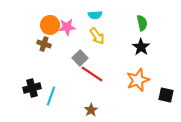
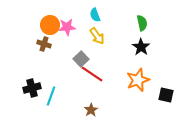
cyan semicircle: rotated 72 degrees clockwise
gray square: moved 1 px right, 1 px down
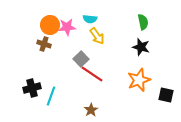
cyan semicircle: moved 5 px left, 4 px down; rotated 64 degrees counterclockwise
green semicircle: moved 1 px right, 1 px up
black star: rotated 18 degrees counterclockwise
orange star: moved 1 px right
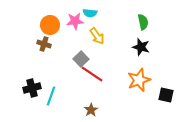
cyan semicircle: moved 6 px up
pink star: moved 8 px right, 6 px up
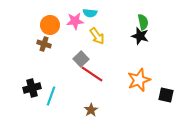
black star: moved 1 px left, 11 px up
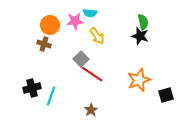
black square: rotated 28 degrees counterclockwise
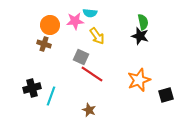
gray square: moved 2 px up; rotated 21 degrees counterclockwise
brown star: moved 2 px left; rotated 16 degrees counterclockwise
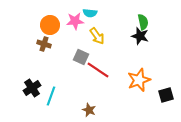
red line: moved 6 px right, 4 px up
black cross: rotated 18 degrees counterclockwise
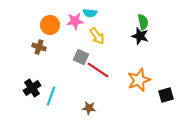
brown cross: moved 5 px left, 3 px down
brown star: moved 2 px up; rotated 16 degrees counterclockwise
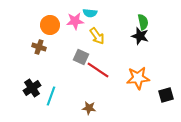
orange star: moved 1 px left, 2 px up; rotated 15 degrees clockwise
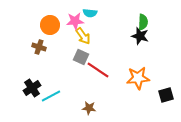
green semicircle: rotated 14 degrees clockwise
yellow arrow: moved 14 px left
cyan line: rotated 42 degrees clockwise
